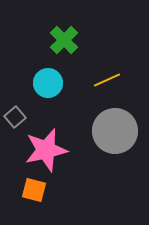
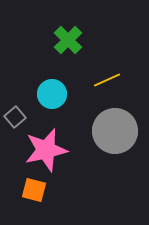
green cross: moved 4 px right
cyan circle: moved 4 px right, 11 px down
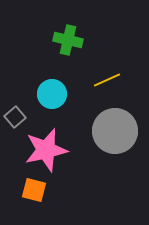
green cross: rotated 32 degrees counterclockwise
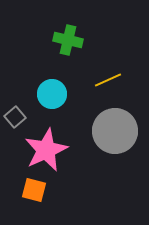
yellow line: moved 1 px right
pink star: rotated 12 degrees counterclockwise
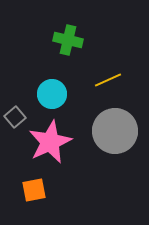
pink star: moved 4 px right, 8 px up
orange square: rotated 25 degrees counterclockwise
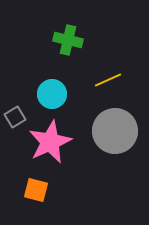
gray square: rotated 10 degrees clockwise
orange square: moved 2 px right; rotated 25 degrees clockwise
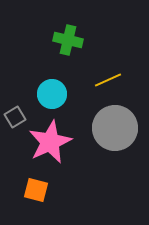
gray circle: moved 3 px up
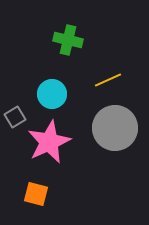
pink star: moved 1 px left
orange square: moved 4 px down
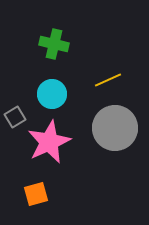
green cross: moved 14 px left, 4 px down
orange square: rotated 30 degrees counterclockwise
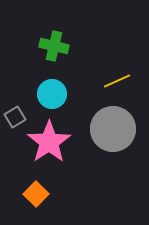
green cross: moved 2 px down
yellow line: moved 9 px right, 1 px down
gray circle: moved 2 px left, 1 px down
pink star: rotated 9 degrees counterclockwise
orange square: rotated 30 degrees counterclockwise
